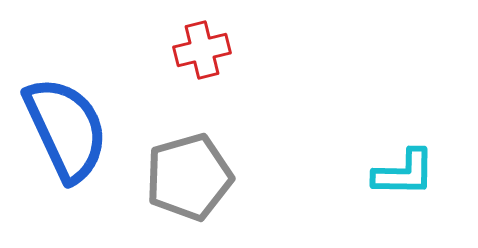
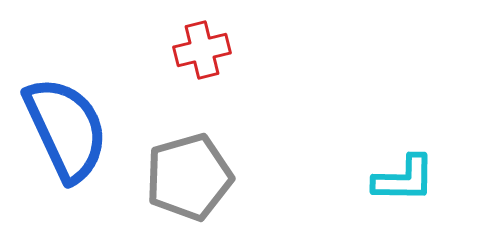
cyan L-shape: moved 6 px down
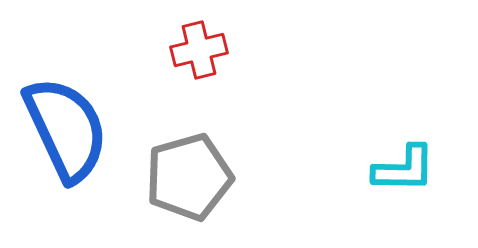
red cross: moved 3 px left
cyan L-shape: moved 10 px up
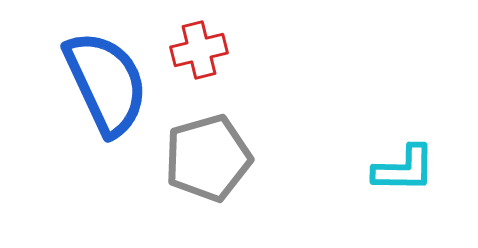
blue semicircle: moved 40 px right, 46 px up
gray pentagon: moved 19 px right, 19 px up
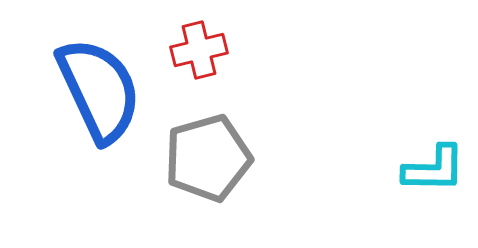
blue semicircle: moved 7 px left, 7 px down
cyan L-shape: moved 30 px right
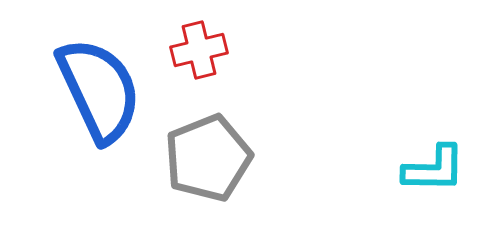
gray pentagon: rotated 6 degrees counterclockwise
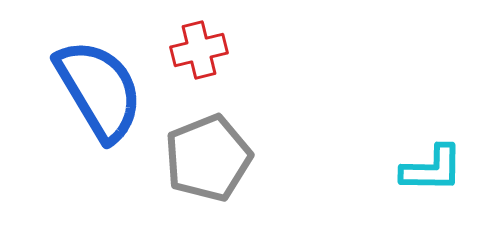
blue semicircle: rotated 6 degrees counterclockwise
cyan L-shape: moved 2 px left
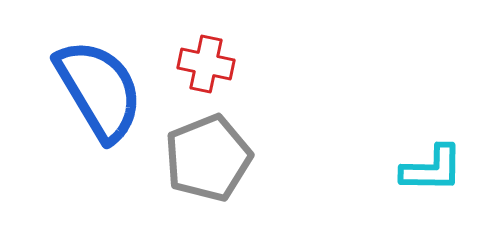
red cross: moved 7 px right, 14 px down; rotated 26 degrees clockwise
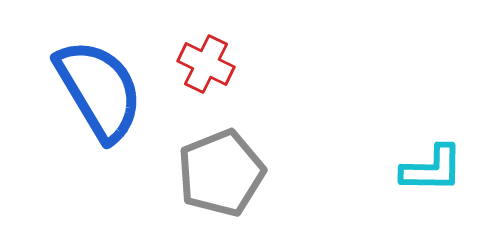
red cross: rotated 14 degrees clockwise
gray pentagon: moved 13 px right, 15 px down
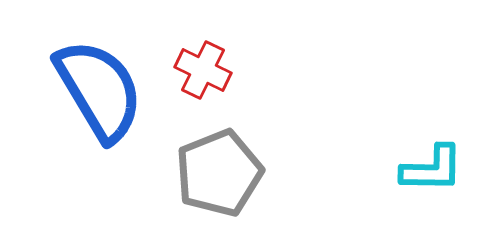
red cross: moved 3 px left, 6 px down
gray pentagon: moved 2 px left
